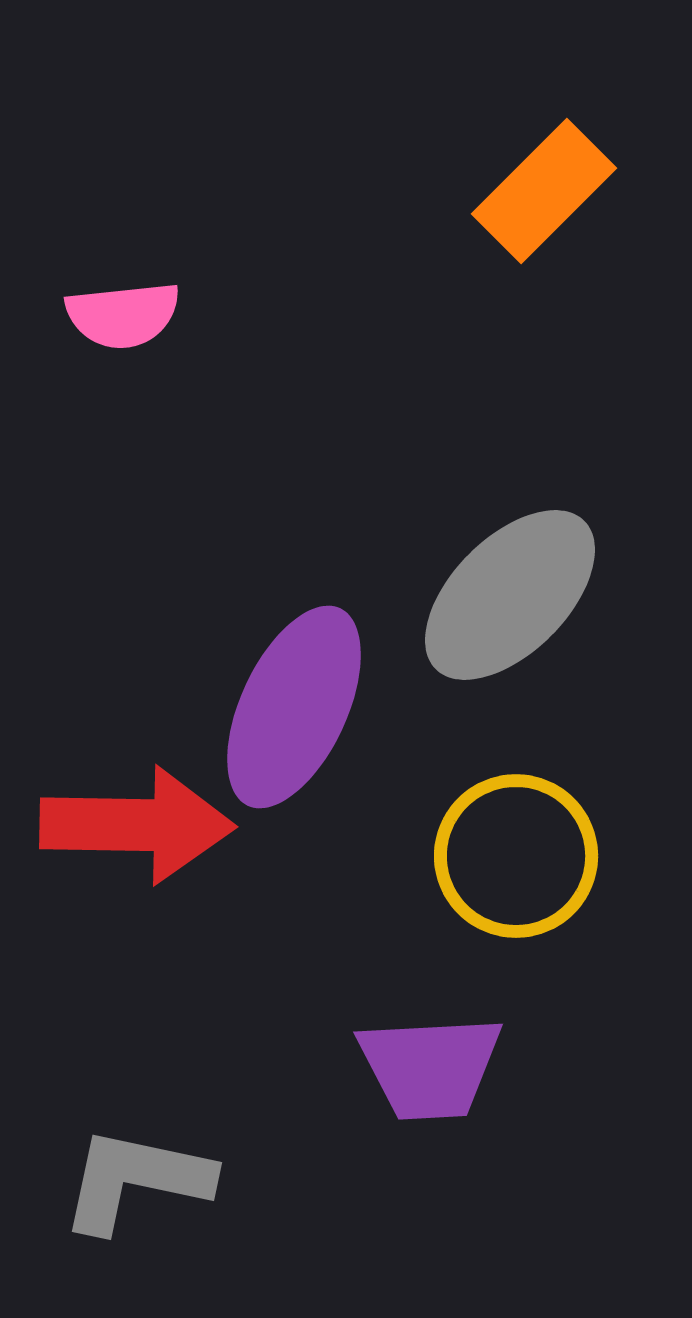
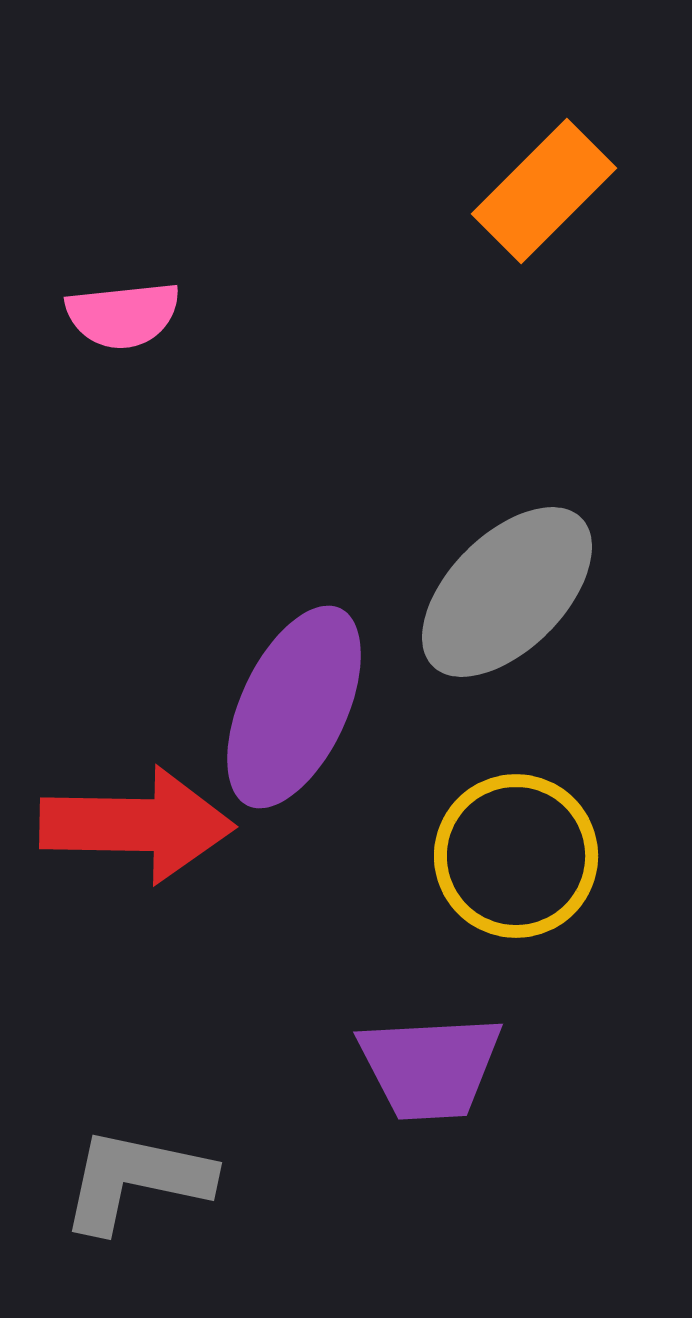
gray ellipse: moved 3 px left, 3 px up
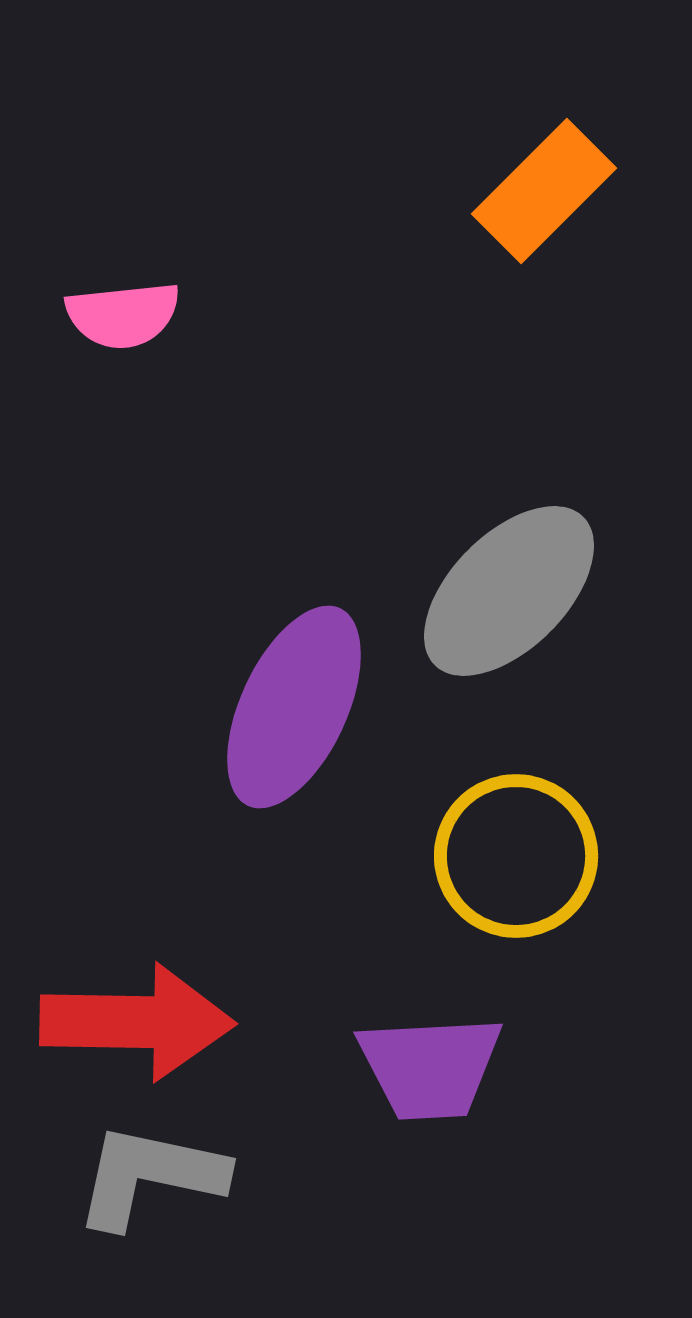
gray ellipse: moved 2 px right, 1 px up
red arrow: moved 197 px down
gray L-shape: moved 14 px right, 4 px up
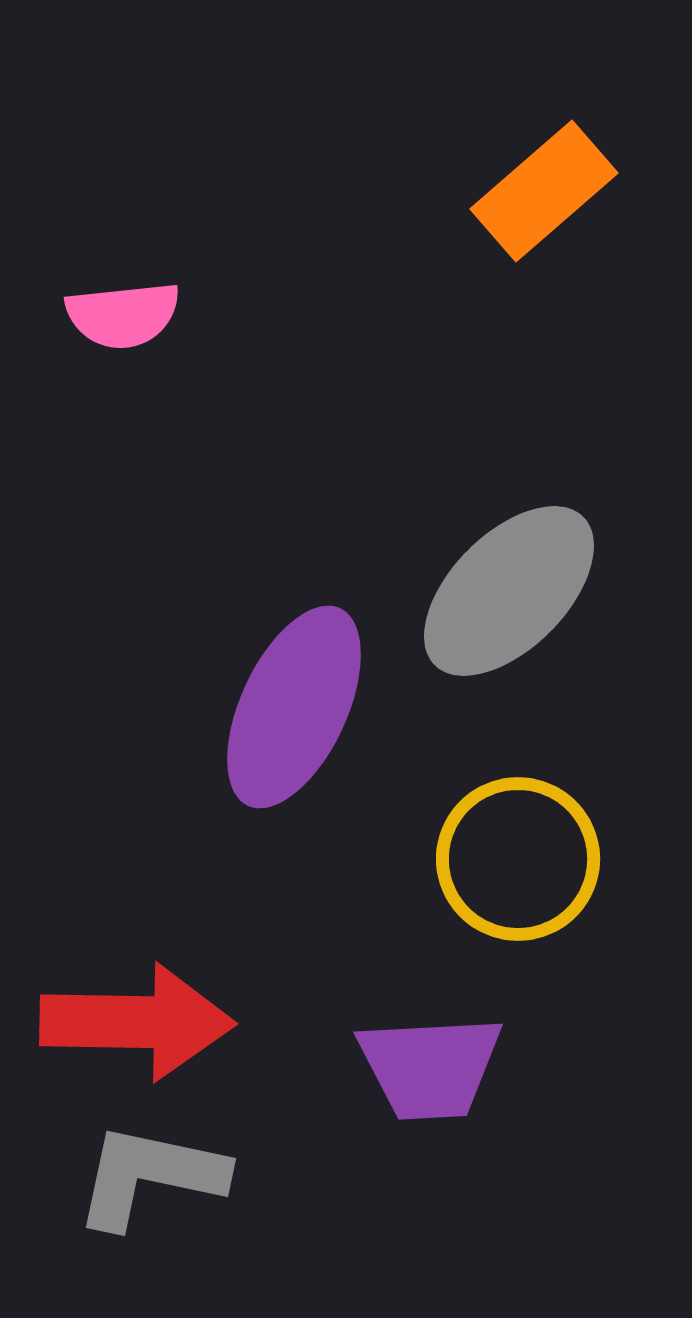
orange rectangle: rotated 4 degrees clockwise
yellow circle: moved 2 px right, 3 px down
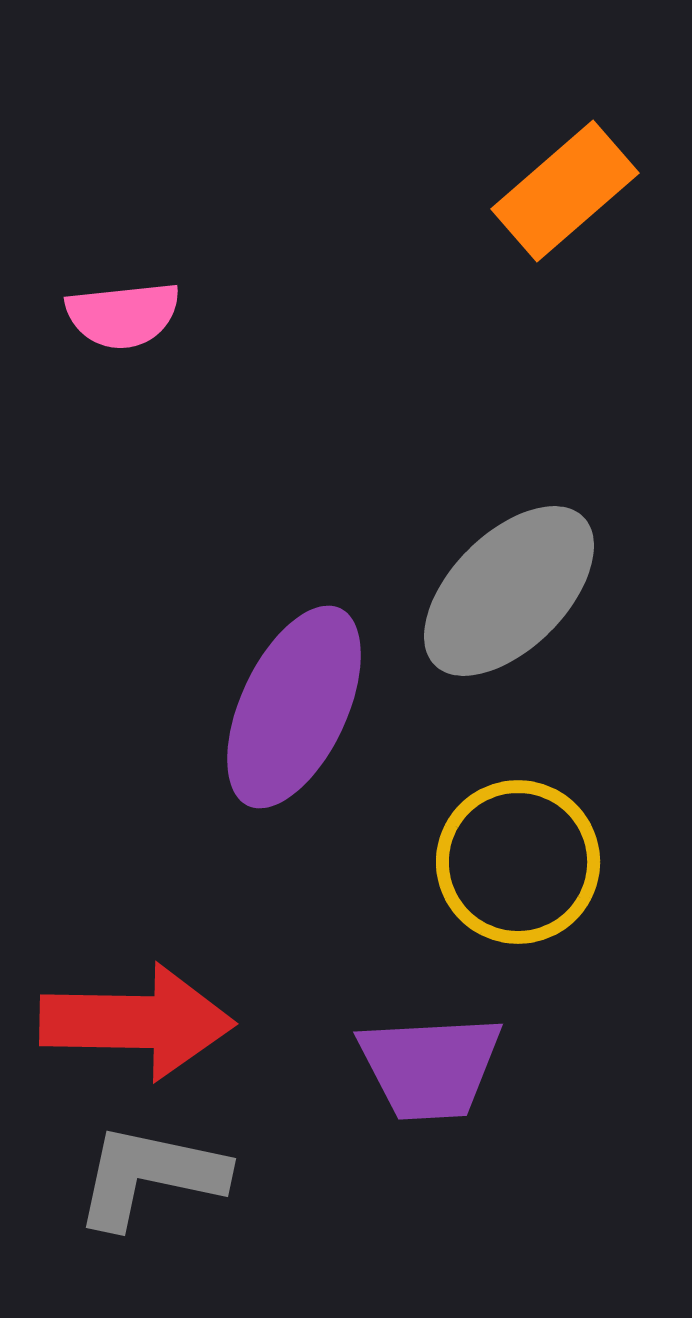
orange rectangle: moved 21 px right
yellow circle: moved 3 px down
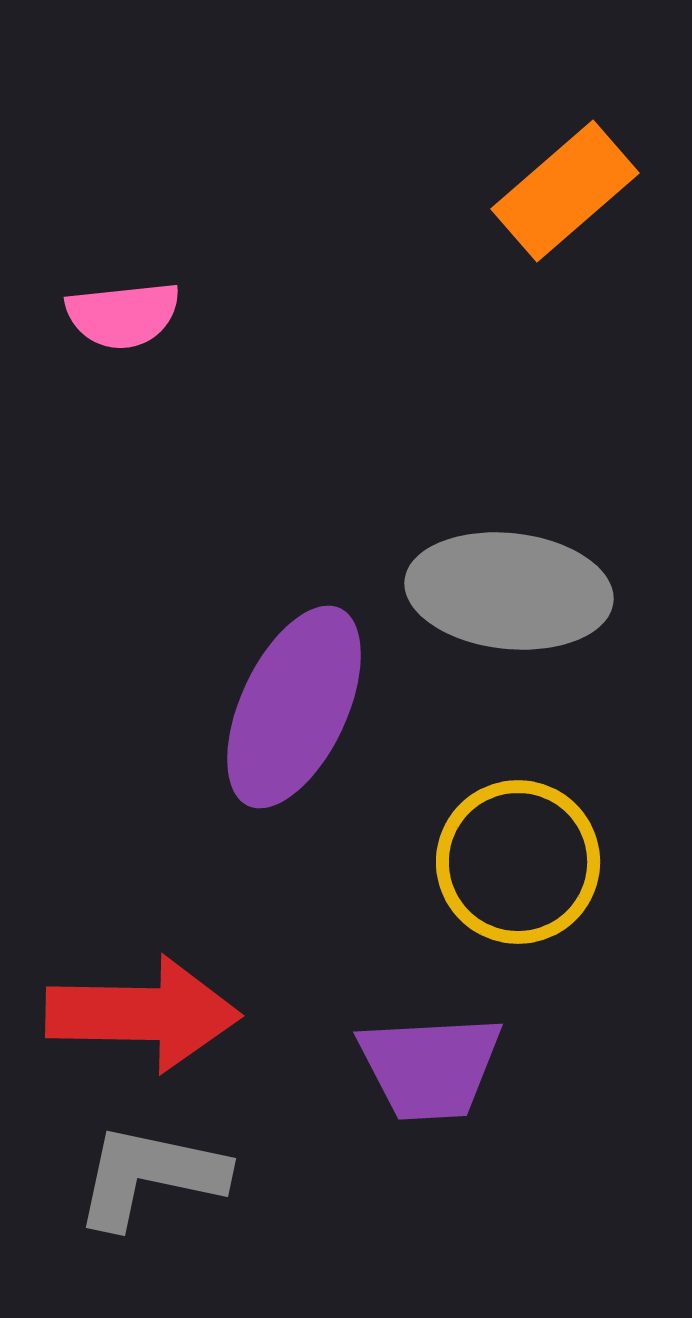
gray ellipse: rotated 51 degrees clockwise
red arrow: moved 6 px right, 8 px up
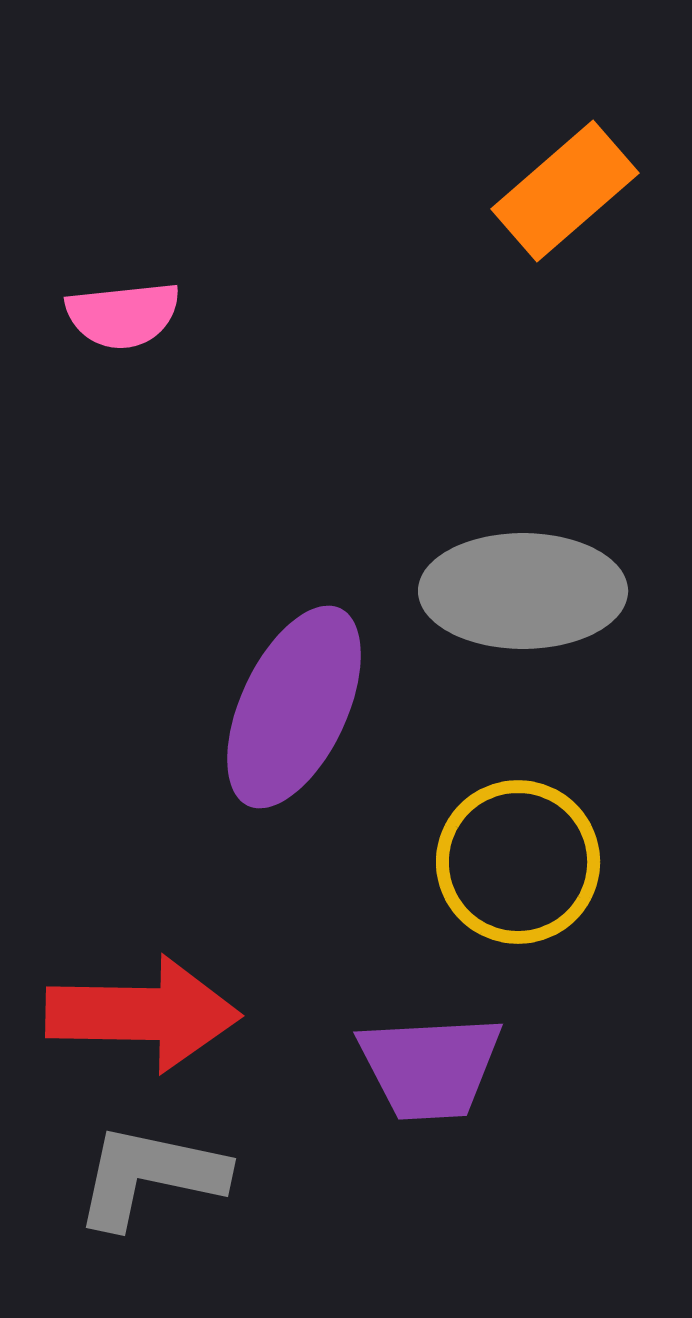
gray ellipse: moved 14 px right; rotated 6 degrees counterclockwise
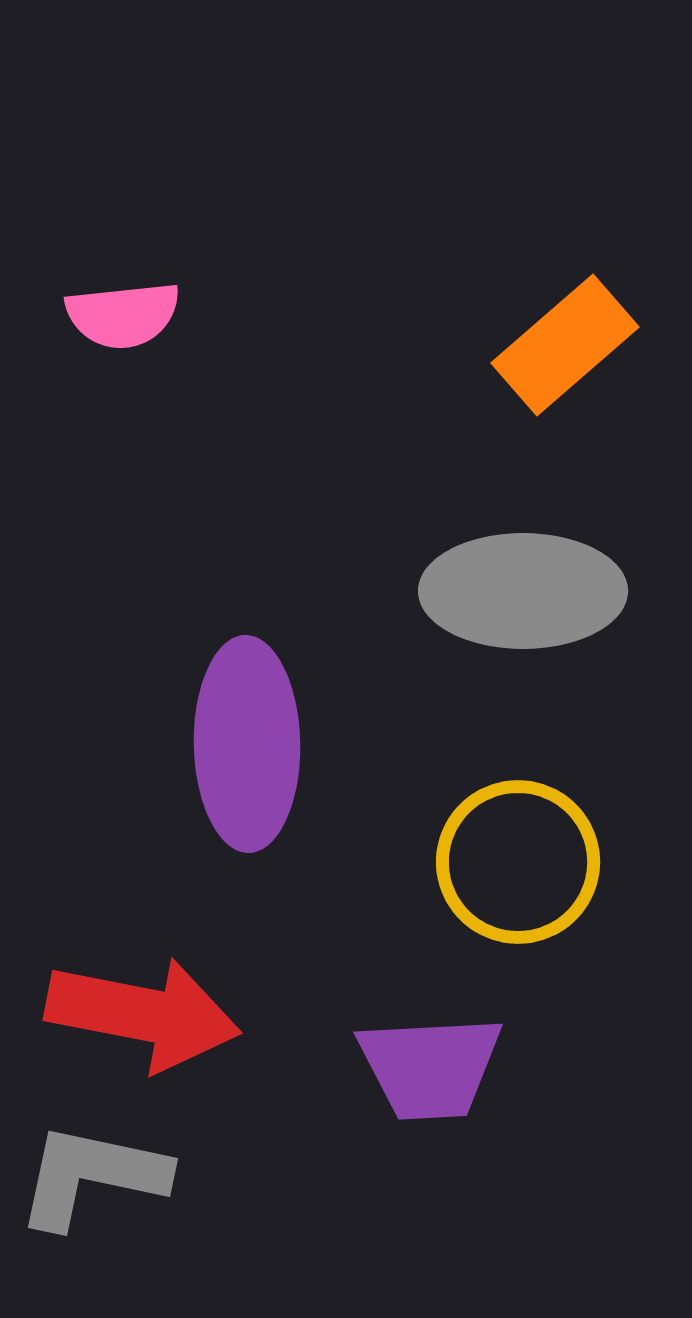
orange rectangle: moved 154 px down
purple ellipse: moved 47 px left, 37 px down; rotated 26 degrees counterclockwise
red arrow: rotated 10 degrees clockwise
gray L-shape: moved 58 px left
